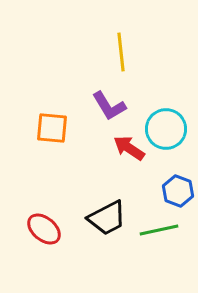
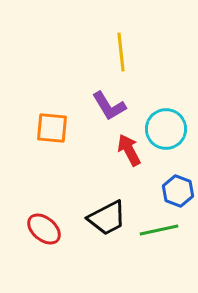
red arrow: moved 2 px down; rotated 28 degrees clockwise
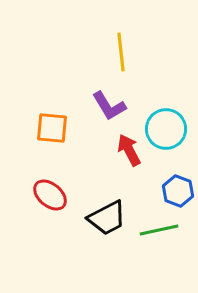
red ellipse: moved 6 px right, 34 px up
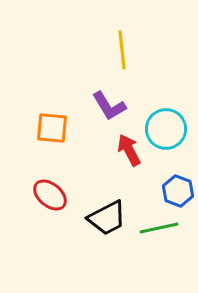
yellow line: moved 1 px right, 2 px up
green line: moved 2 px up
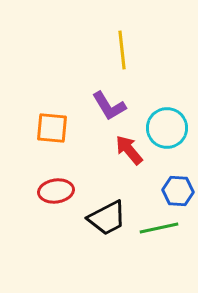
cyan circle: moved 1 px right, 1 px up
red arrow: rotated 12 degrees counterclockwise
blue hexagon: rotated 16 degrees counterclockwise
red ellipse: moved 6 px right, 4 px up; rotated 48 degrees counterclockwise
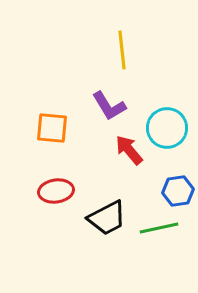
blue hexagon: rotated 12 degrees counterclockwise
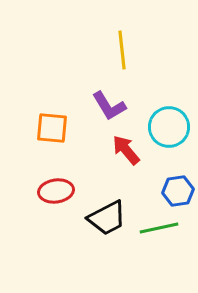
cyan circle: moved 2 px right, 1 px up
red arrow: moved 3 px left
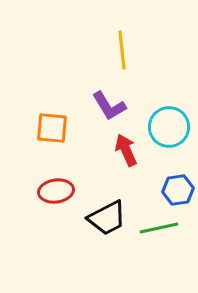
red arrow: rotated 16 degrees clockwise
blue hexagon: moved 1 px up
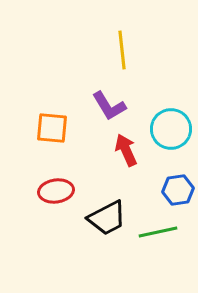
cyan circle: moved 2 px right, 2 px down
green line: moved 1 px left, 4 px down
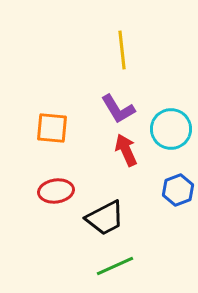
purple L-shape: moved 9 px right, 3 px down
blue hexagon: rotated 12 degrees counterclockwise
black trapezoid: moved 2 px left
green line: moved 43 px left, 34 px down; rotated 12 degrees counterclockwise
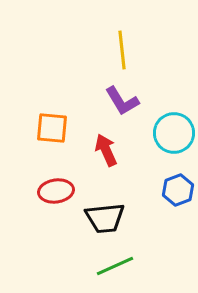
purple L-shape: moved 4 px right, 8 px up
cyan circle: moved 3 px right, 4 px down
red arrow: moved 20 px left
black trapezoid: rotated 21 degrees clockwise
